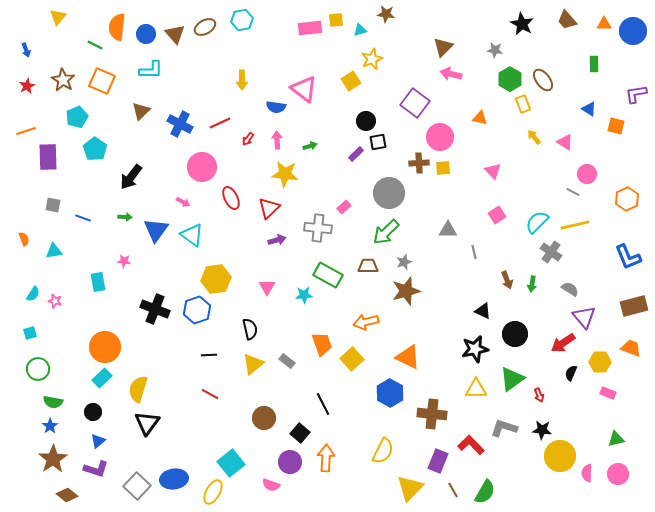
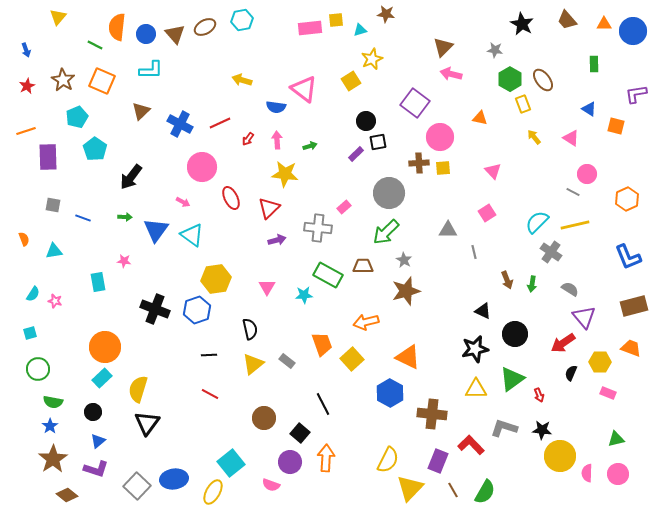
yellow arrow at (242, 80): rotated 108 degrees clockwise
pink triangle at (565, 142): moved 6 px right, 4 px up
pink square at (497, 215): moved 10 px left, 2 px up
gray star at (404, 262): moved 2 px up; rotated 21 degrees counterclockwise
brown trapezoid at (368, 266): moved 5 px left
yellow semicircle at (383, 451): moved 5 px right, 9 px down
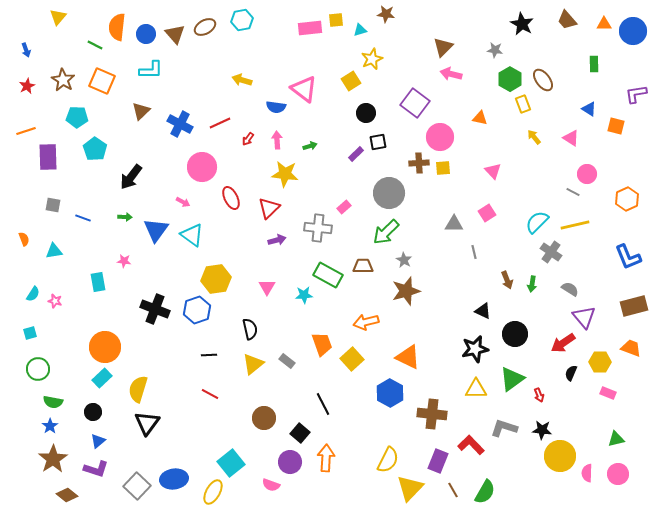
cyan pentagon at (77, 117): rotated 25 degrees clockwise
black circle at (366, 121): moved 8 px up
gray triangle at (448, 230): moved 6 px right, 6 px up
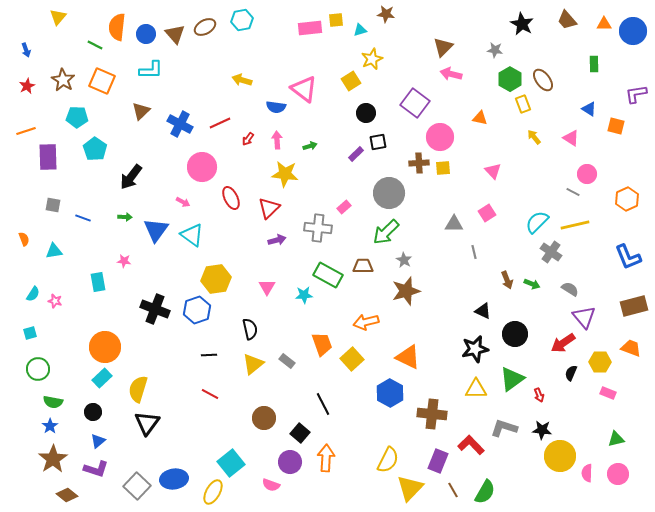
green arrow at (532, 284): rotated 77 degrees counterclockwise
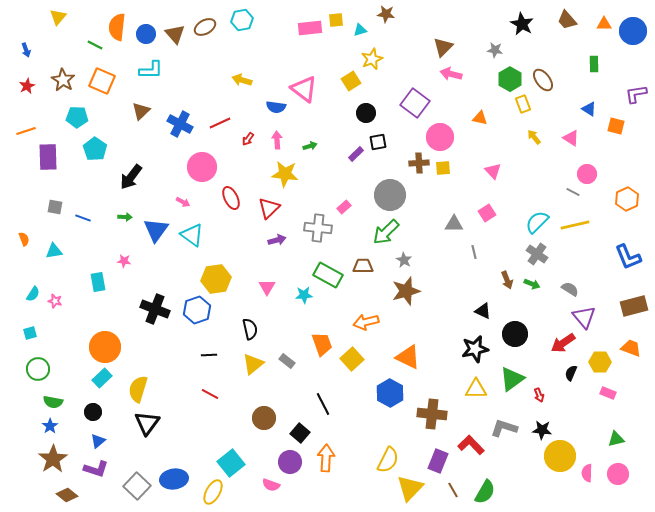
gray circle at (389, 193): moved 1 px right, 2 px down
gray square at (53, 205): moved 2 px right, 2 px down
gray cross at (551, 252): moved 14 px left, 2 px down
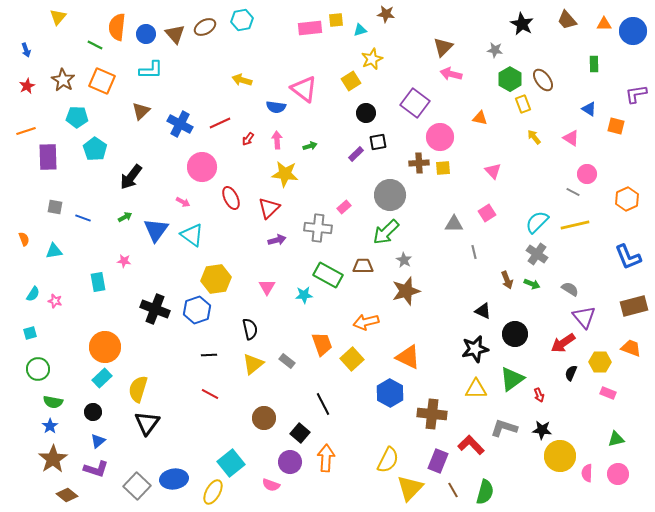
green arrow at (125, 217): rotated 32 degrees counterclockwise
green semicircle at (485, 492): rotated 15 degrees counterclockwise
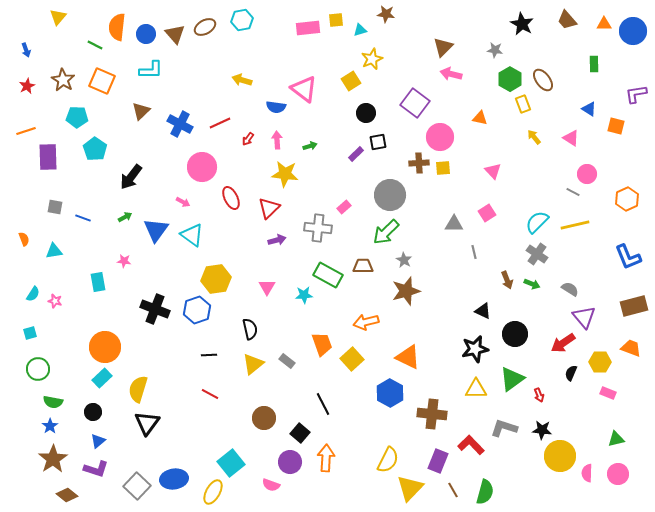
pink rectangle at (310, 28): moved 2 px left
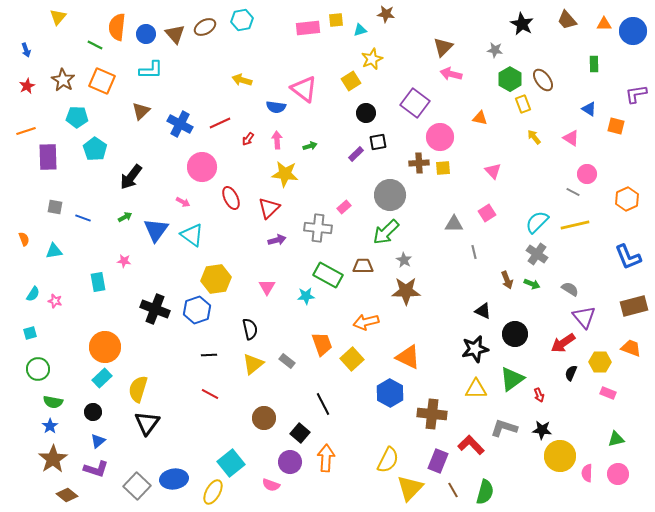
brown star at (406, 291): rotated 16 degrees clockwise
cyan star at (304, 295): moved 2 px right, 1 px down
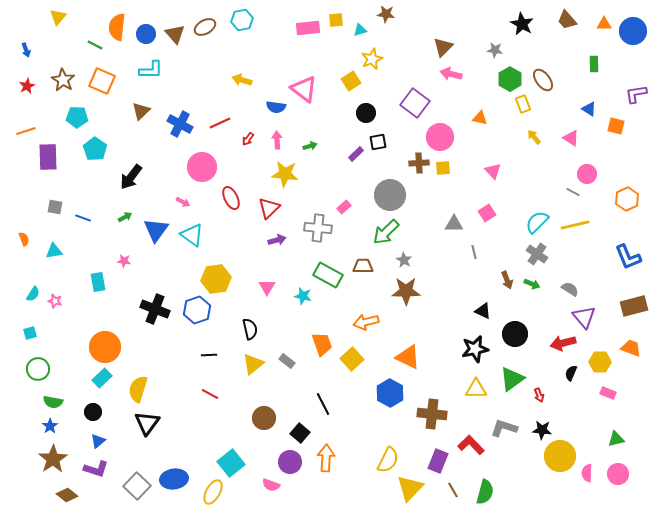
cyan star at (306, 296): moved 3 px left; rotated 18 degrees clockwise
red arrow at (563, 343): rotated 20 degrees clockwise
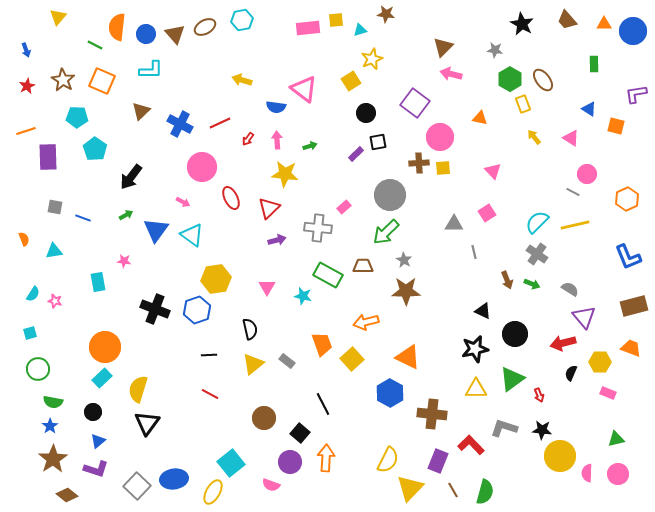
green arrow at (125, 217): moved 1 px right, 2 px up
